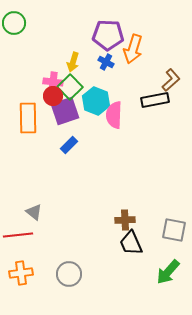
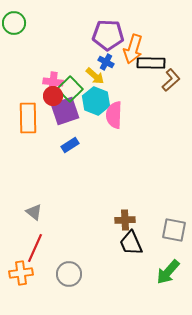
yellow arrow: moved 22 px right, 14 px down; rotated 66 degrees counterclockwise
green square: moved 2 px down
black rectangle: moved 4 px left, 37 px up; rotated 12 degrees clockwise
blue rectangle: moved 1 px right; rotated 12 degrees clockwise
red line: moved 17 px right, 13 px down; rotated 60 degrees counterclockwise
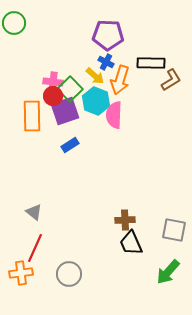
orange arrow: moved 13 px left, 31 px down
brown L-shape: rotated 10 degrees clockwise
orange rectangle: moved 4 px right, 2 px up
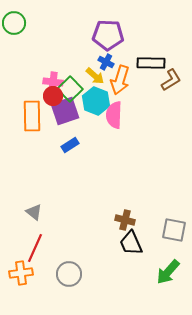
brown cross: rotated 18 degrees clockwise
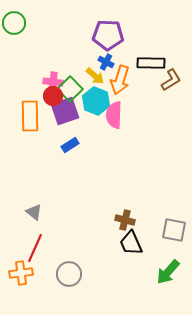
orange rectangle: moved 2 px left
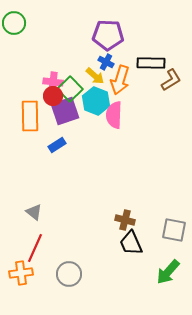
blue rectangle: moved 13 px left
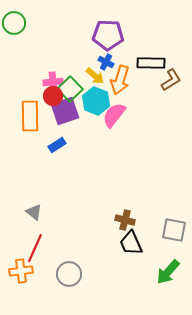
pink cross: rotated 12 degrees counterclockwise
pink semicircle: rotated 36 degrees clockwise
orange cross: moved 2 px up
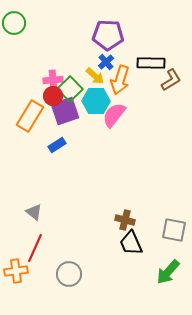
blue cross: rotated 21 degrees clockwise
pink cross: moved 2 px up
cyan hexagon: rotated 20 degrees counterclockwise
orange rectangle: rotated 32 degrees clockwise
orange cross: moved 5 px left
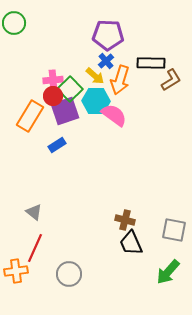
blue cross: moved 1 px up
pink semicircle: rotated 88 degrees clockwise
